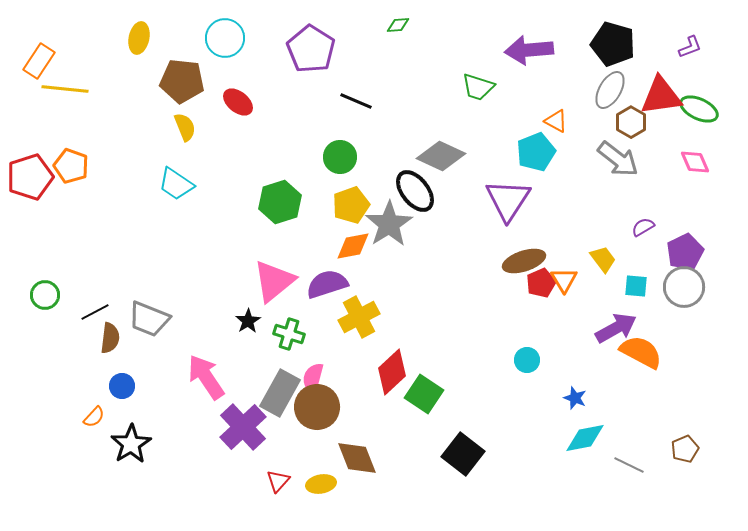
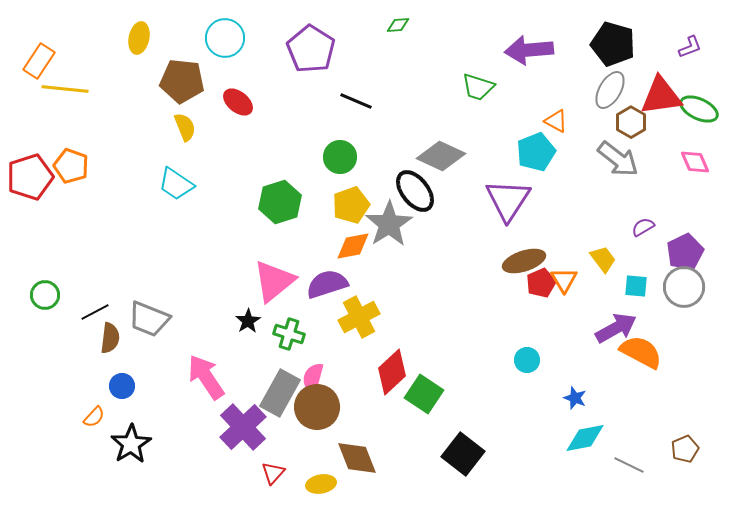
red triangle at (278, 481): moved 5 px left, 8 px up
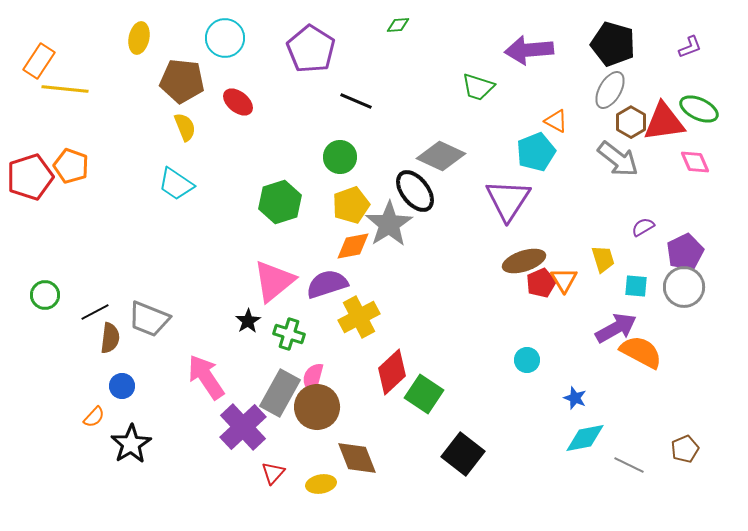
red triangle at (661, 96): moved 3 px right, 26 px down
yellow trapezoid at (603, 259): rotated 20 degrees clockwise
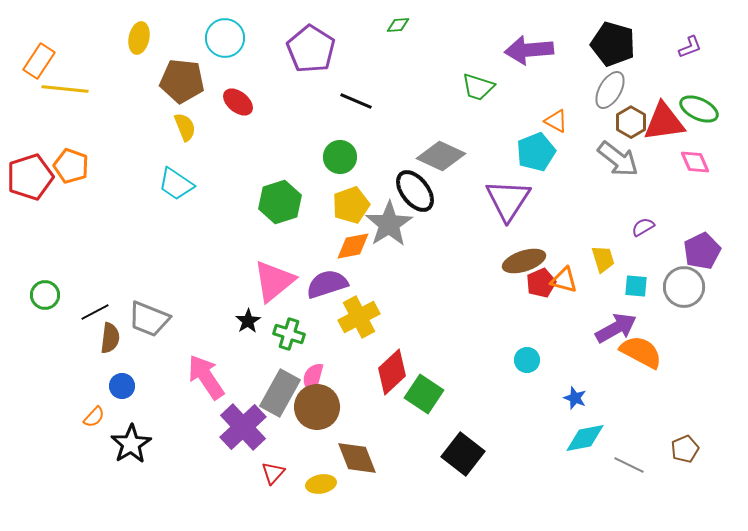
purple pentagon at (685, 252): moved 17 px right, 1 px up
orange triangle at (564, 280): rotated 44 degrees counterclockwise
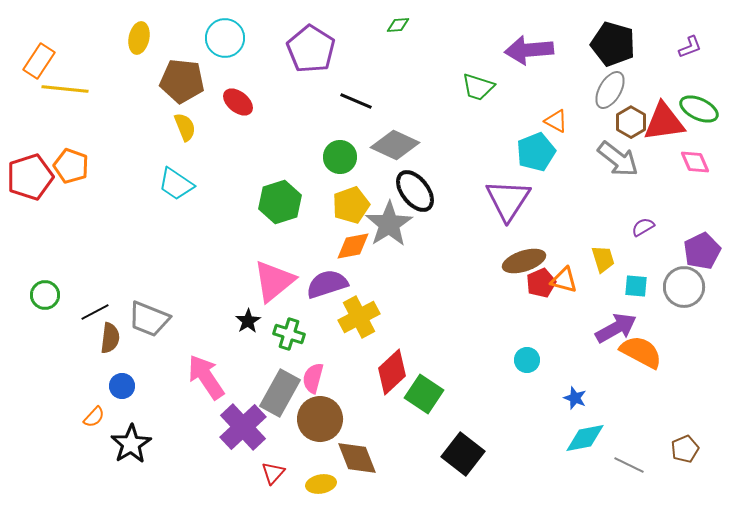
gray diamond at (441, 156): moved 46 px left, 11 px up
brown circle at (317, 407): moved 3 px right, 12 px down
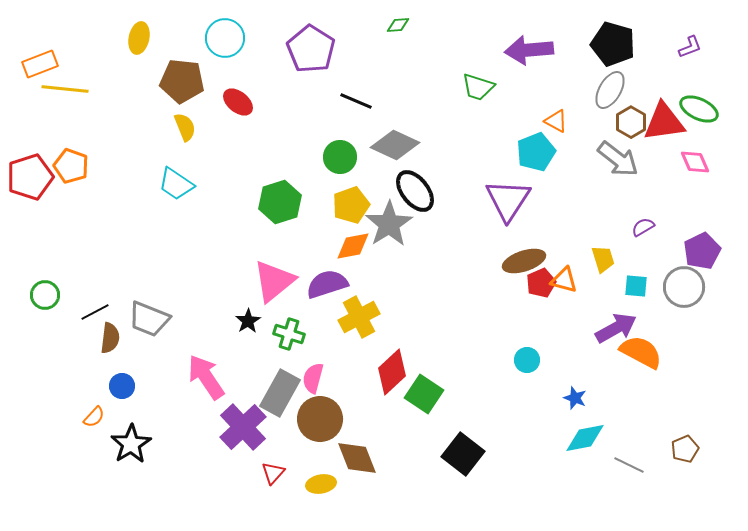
orange rectangle at (39, 61): moved 1 px right, 3 px down; rotated 36 degrees clockwise
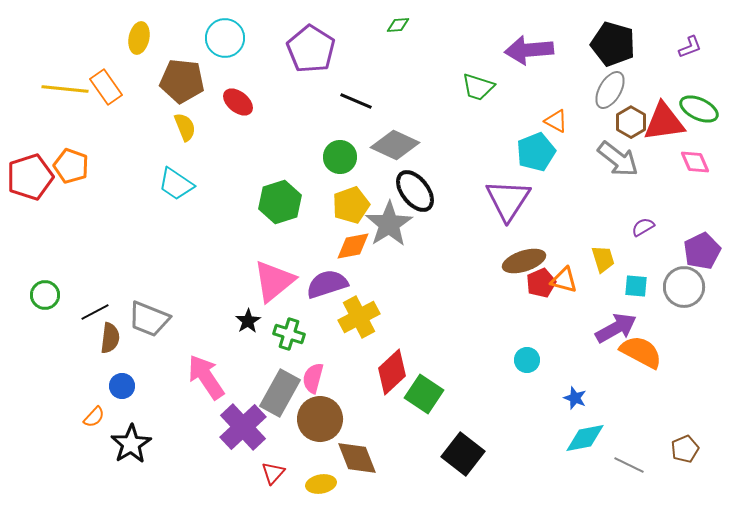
orange rectangle at (40, 64): moved 66 px right, 23 px down; rotated 76 degrees clockwise
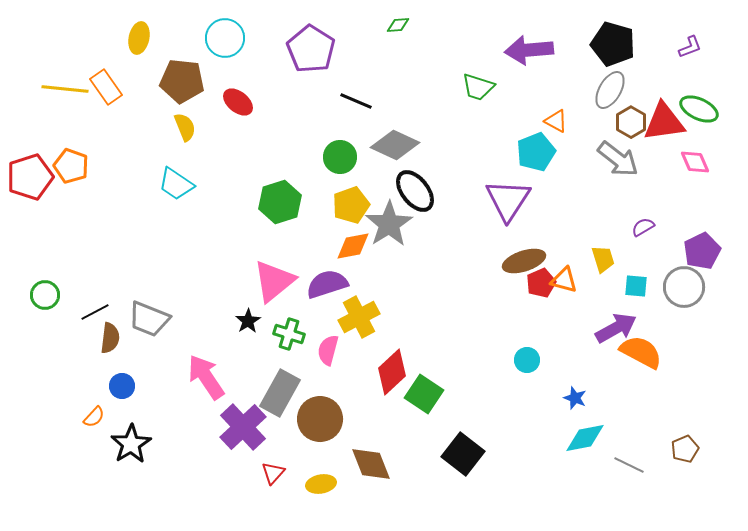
pink semicircle at (313, 378): moved 15 px right, 28 px up
brown diamond at (357, 458): moved 14 px right, 6 px down
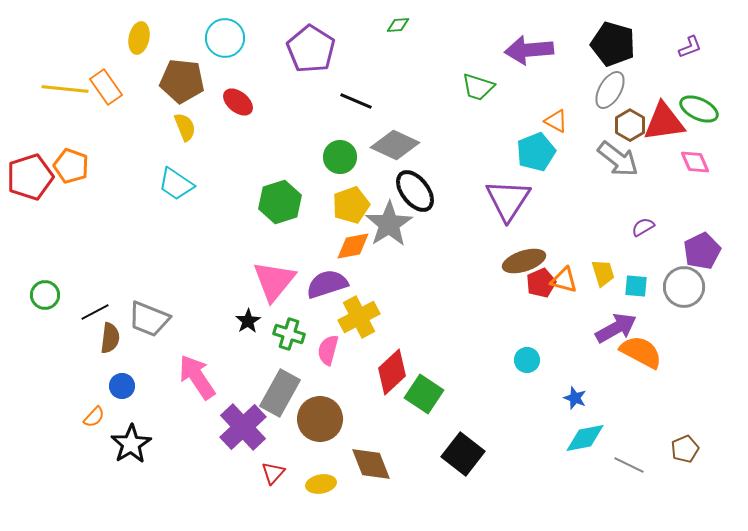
brown hexagon at (631, 122): moved 1 px left, 3 px down
yellow trapezoid at (603, 259): moved 14 px down
pink triangle at (274, 281): rotated 12 degrees counterclockwise
pink arrow at (206, 377): moved 9 px left
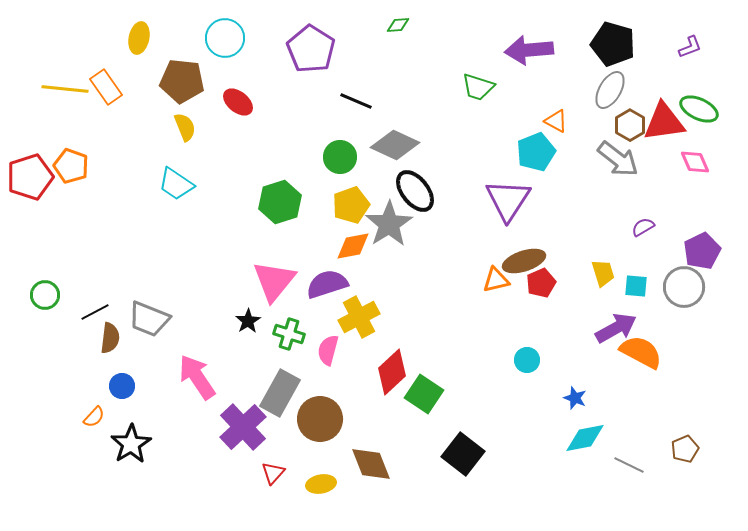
orange triangle at (564, 280): moved 68 px left; rotated 28 degrees counterclockwise
